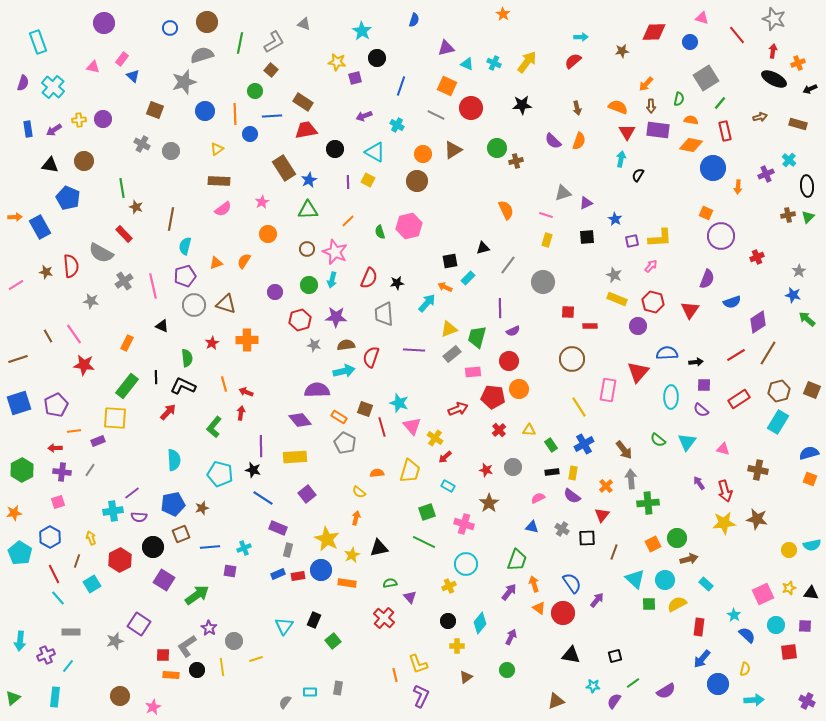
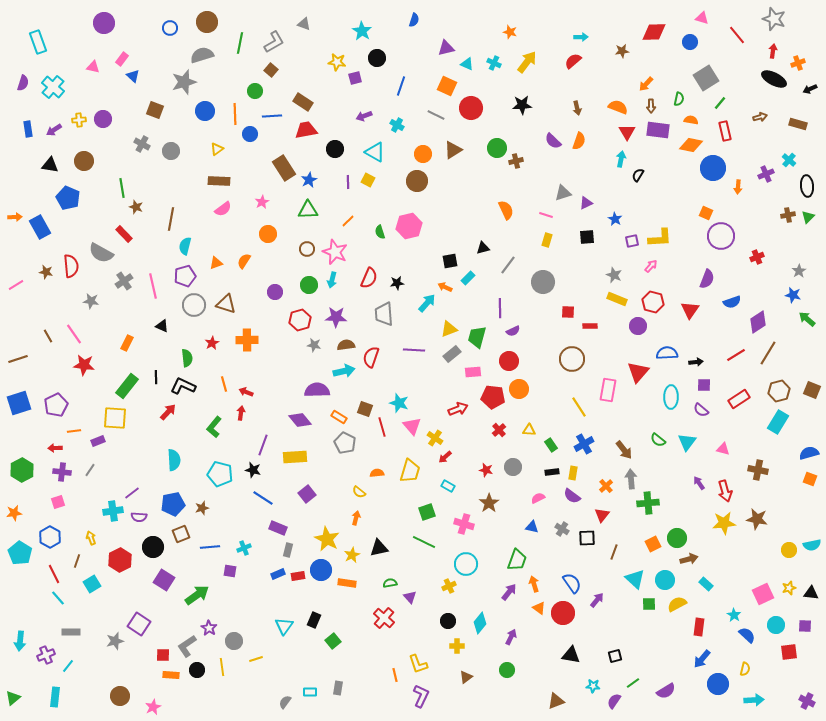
orange star at (503, 14): moved 7 px right, 18 px down; rotated 16 degrees counterclockwise
purple line at (261, 446): moved 2 px right, 1 px up; rotated 20 degrees clockwise
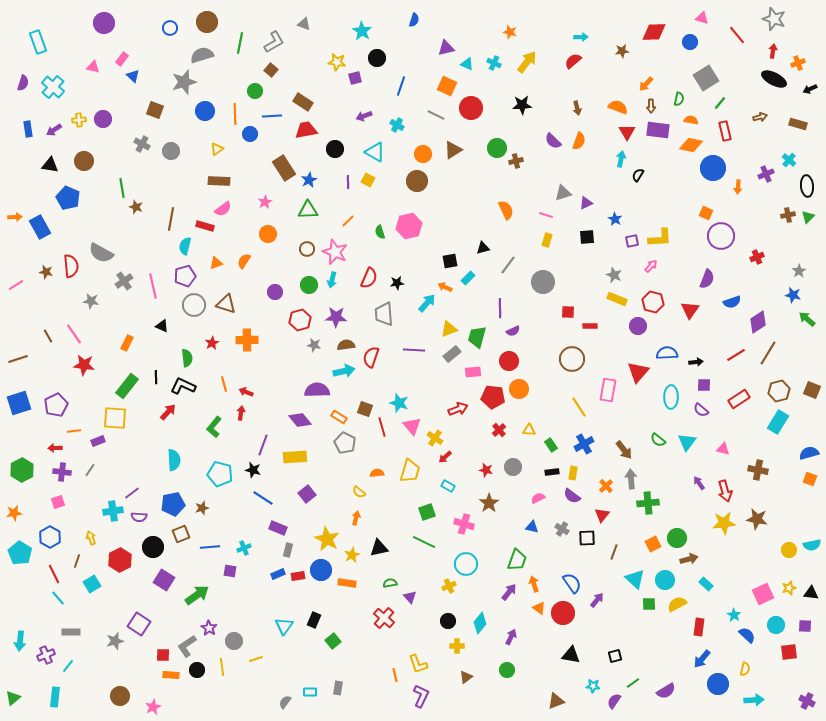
pink star at (262, 202): moved 3 px right
red rectangle at (124, 234): moved 81 px right, 8 px up; rotated 30 degrees counterclockwise
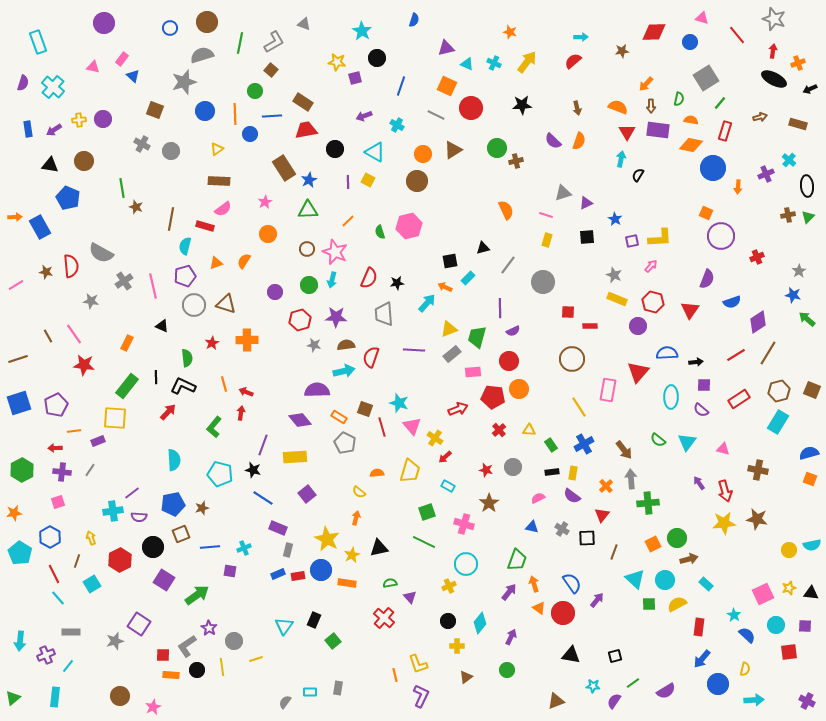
red rectangle at (725, 131): rotated 30 degrees clockwise
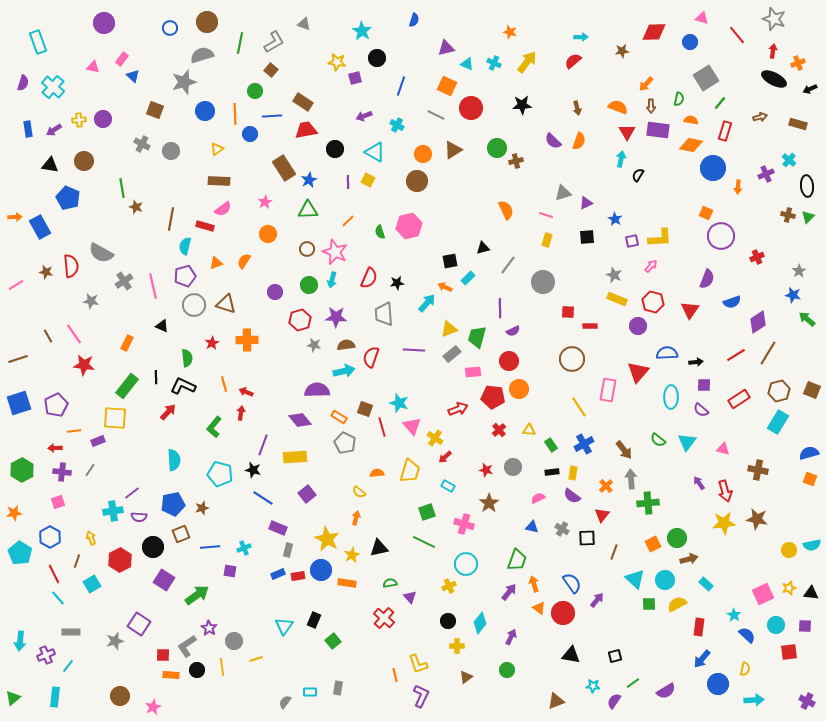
brown cross at (788, 215): rotated 24 degrees clockwise
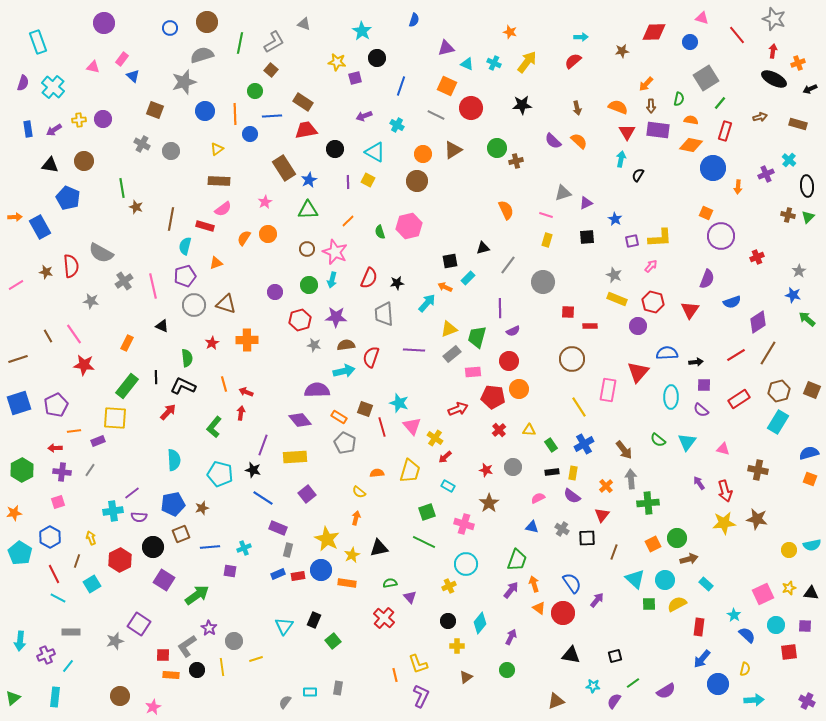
orange semicircle at (579, 141): rotated 66 degrees counterclockwise
orange semicircle at (244, 261): moved 23 px up
purple arrow at (509, 592): moved 2 px right, 2 px up
cyan line at (58, 598): rotated 21 degrees counterclockwise
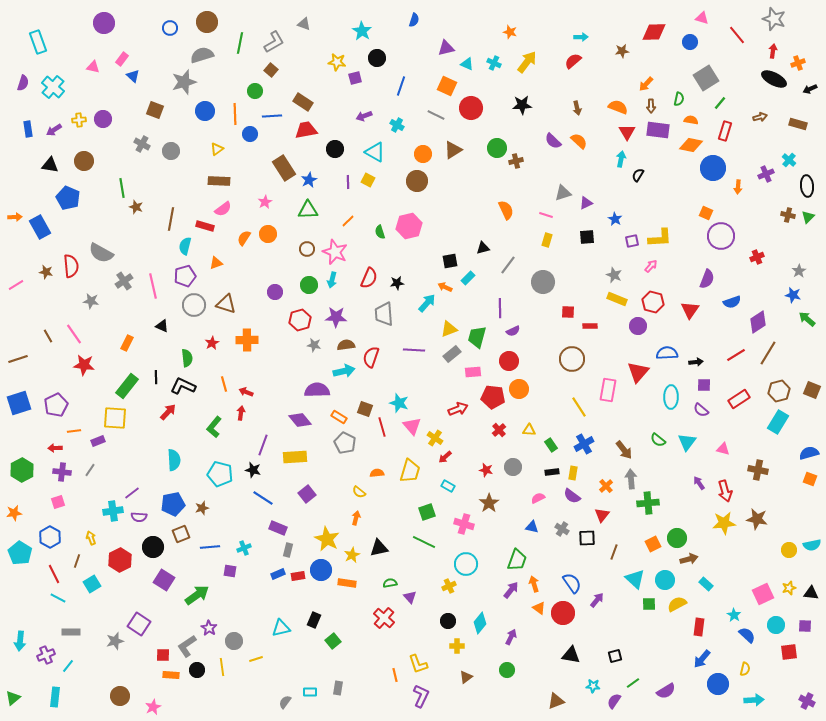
cyan triangle at (284, 626): moved 3 px left, 2 px down; rotated 42 degrees clockwise
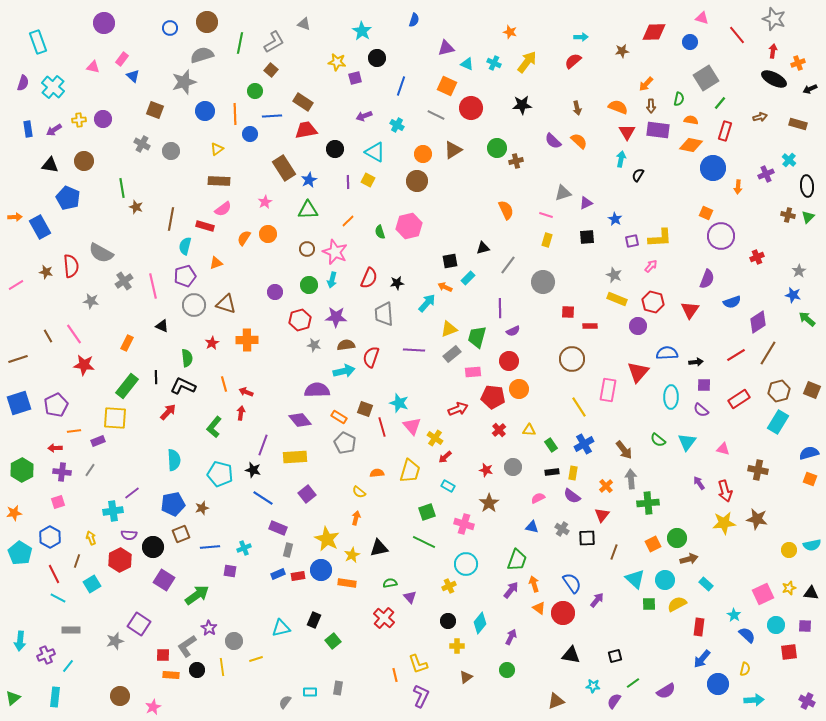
purple semicircle at (139, 517): moved 10 px left, 18 px down
gray rectangle at (71, 632): moved 2 px up
